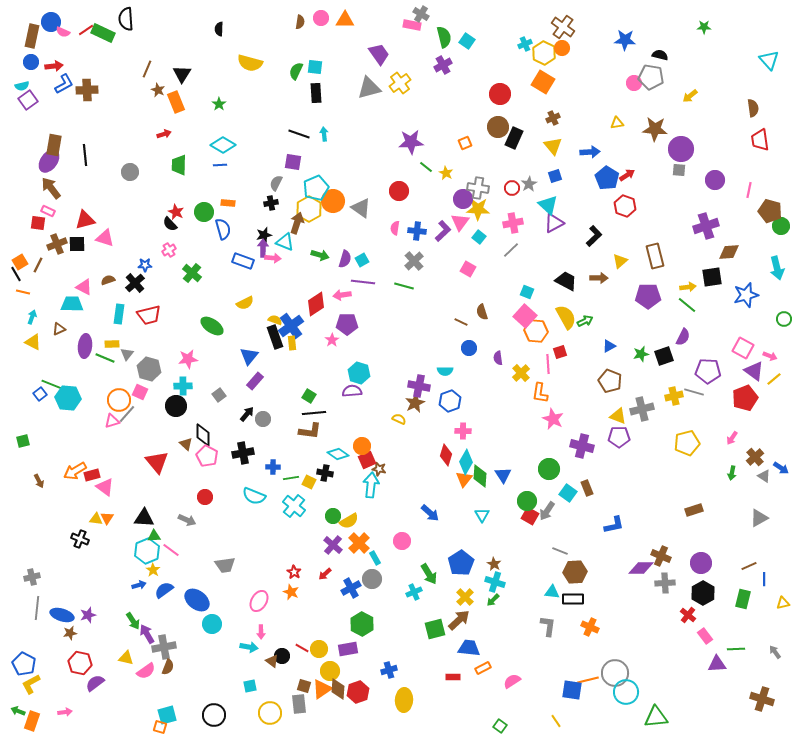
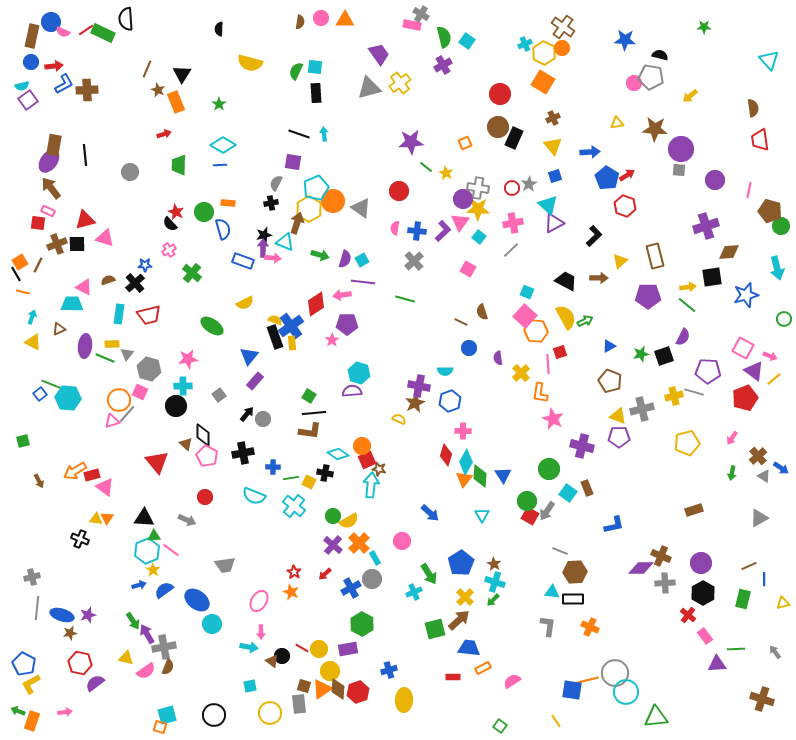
green line at (404, 286): moved 1 px right, 13 px down
brown cross at (755, 457): moved 3 px right, 1 px up
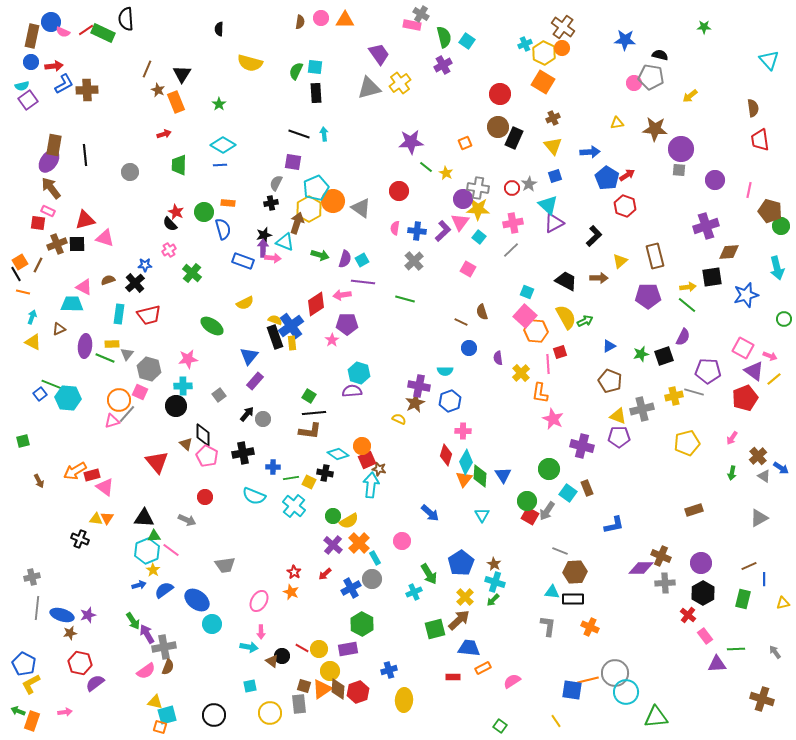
yellow triangle at (126, 658): moved 29 px right, 44 px down
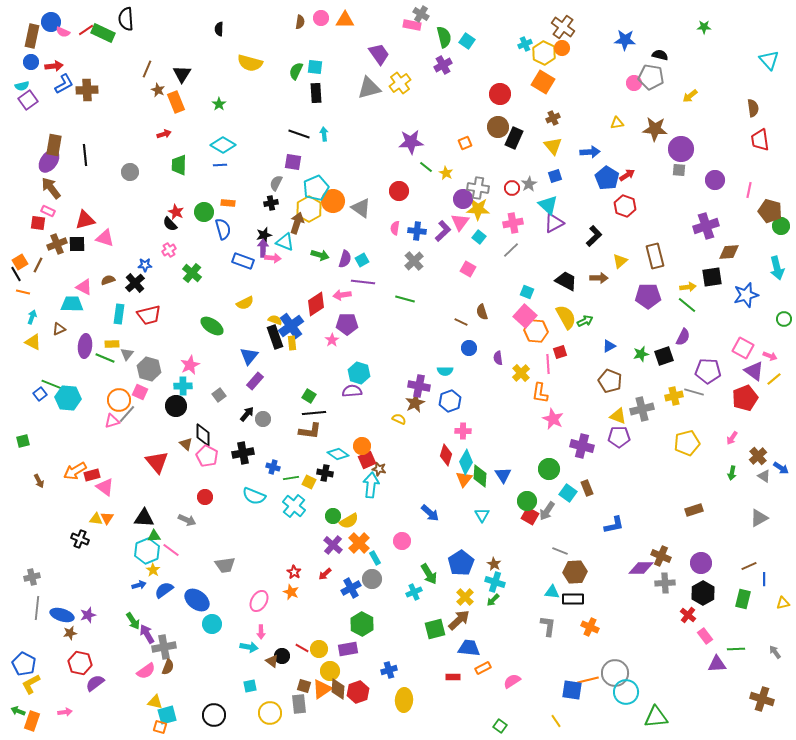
pink star at (188, 359): moved 2 px right, 6 px down; rotated 18 degrees counterclockwise
blue cross at (273, 467): rotated 16 degrees clockwise
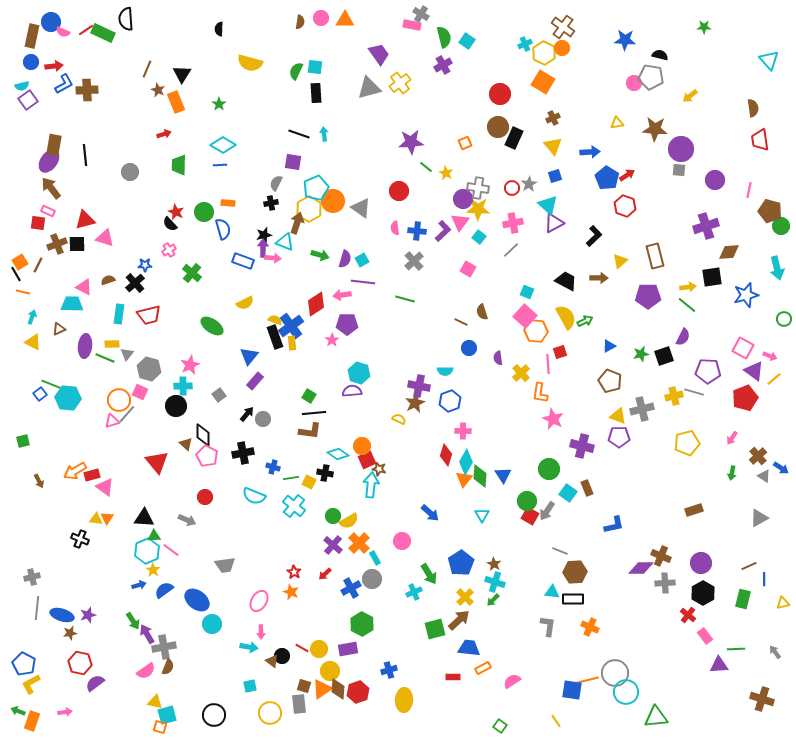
pink semicircle at (395, 228): rotated 16 degrees counterclockwise
purple triangle at (717, 664): moved 2 px right, 1 px down
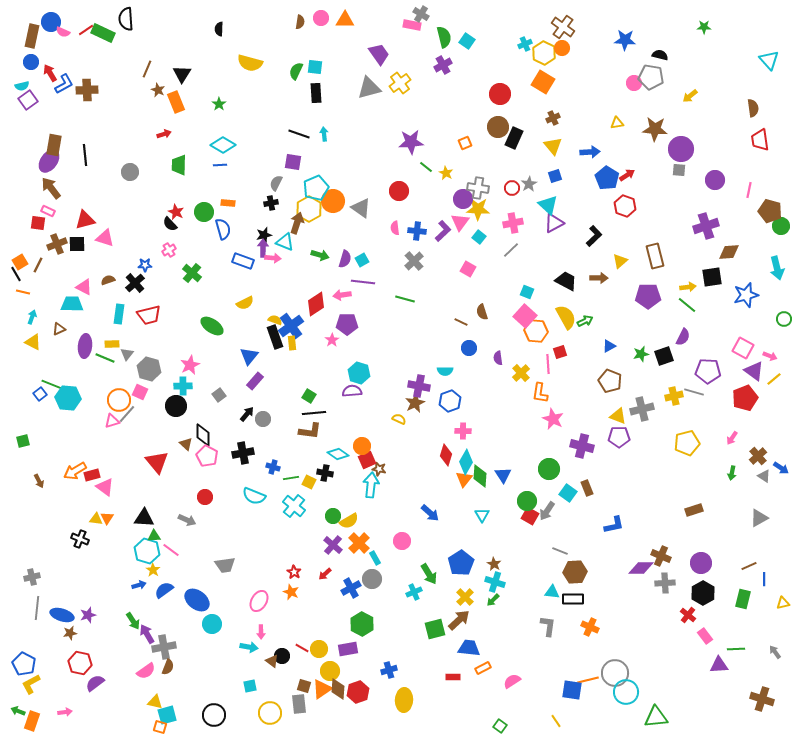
red arrow at (54, 66): moved 4 px left, 7 px down; rotated 114 degrees counterclockwise
cyan hexagon at (147, 551): rotated 20 degrees counterclockwise
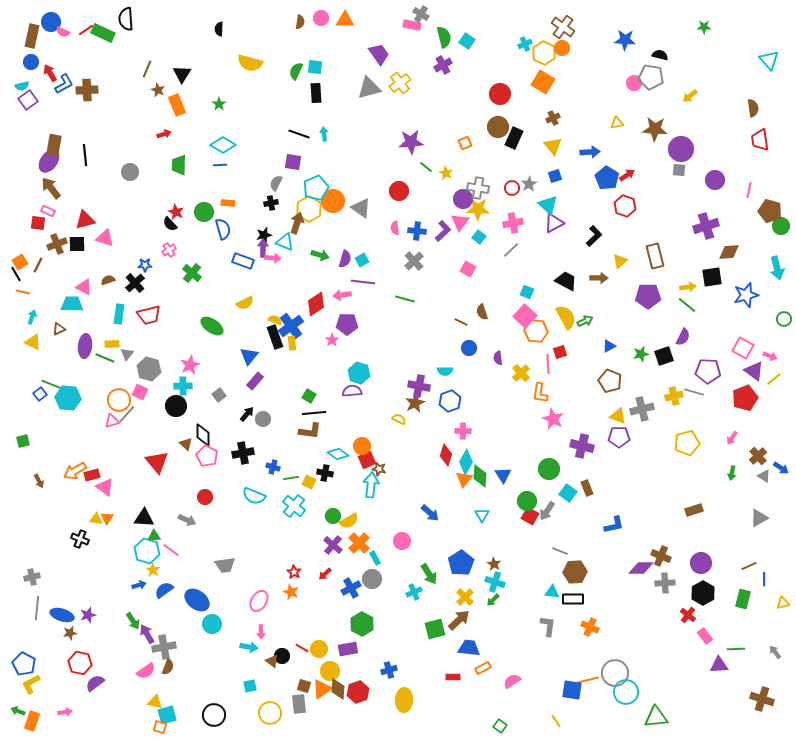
orange rectangle at (176, 102): moved 1 px right, 3 px down
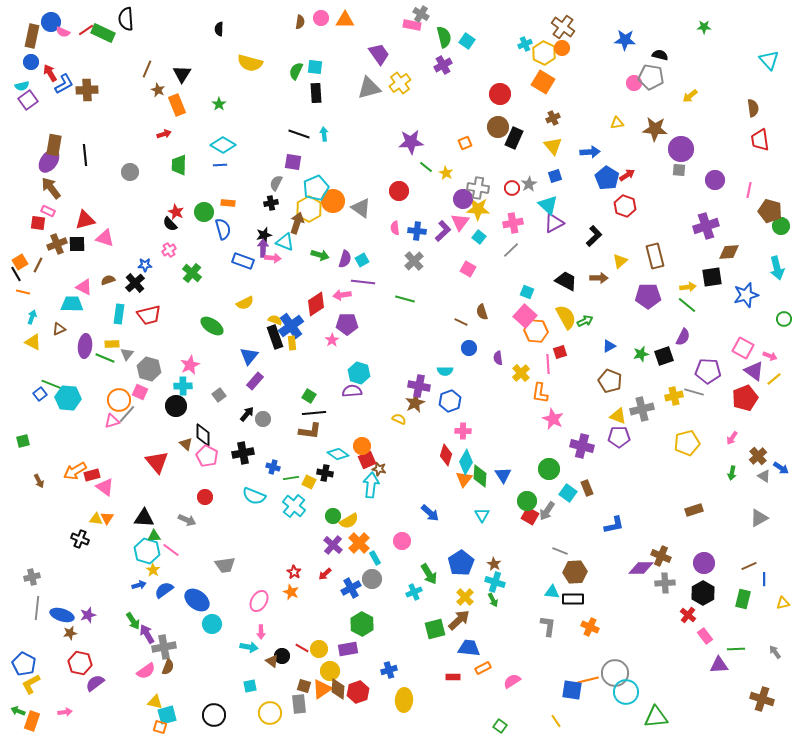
purple circle at (701, 563): moved 3 px right
green arrow at (493, 600): rotated 72 degrees counterclockwise
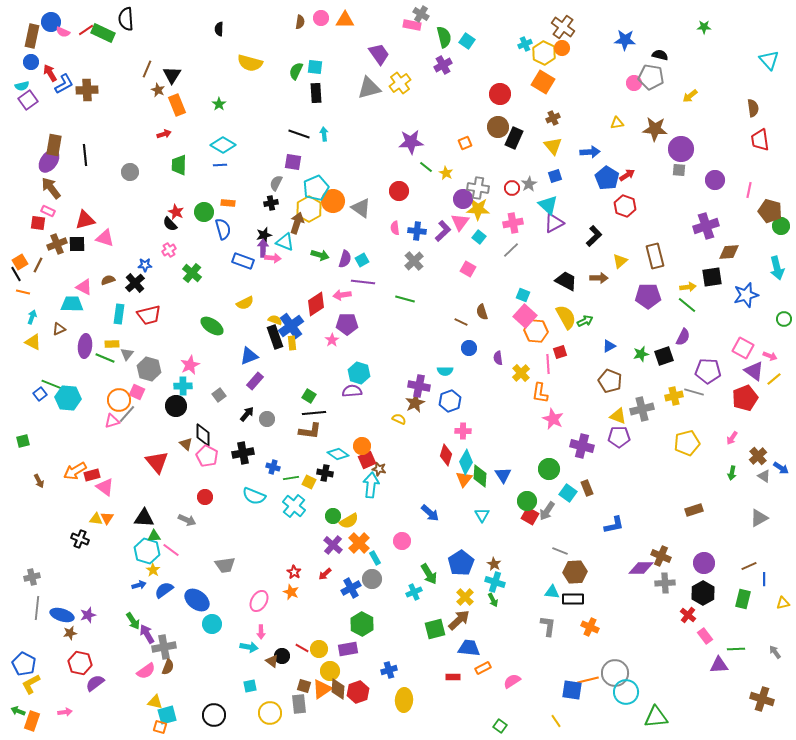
black triangle at (182, 74): moved 10 px left, 1 px down
cyan square at (527, 292): moved 4 px left, 3 px down
blue triangle at (249, 356): rotated 30 degrees clockwise
pink square at (140, 392): moved 3 px left
gray circle at (263, 419): moved 4 px right
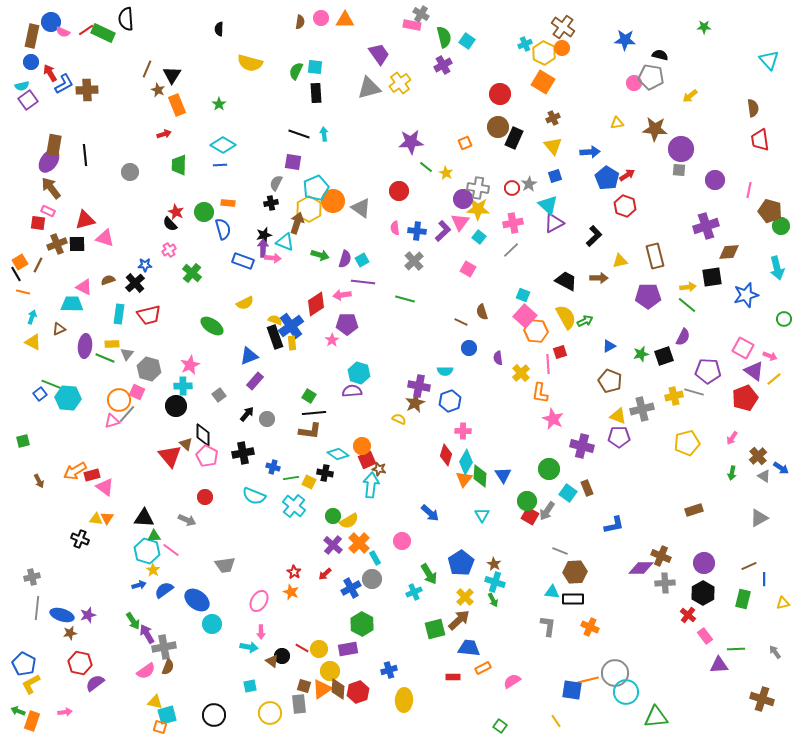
yellow triangle at (620, 261): rotated 28 degrees clockwise
red triangle at (157, 462): moved 13 px right, 6 px up
